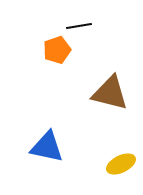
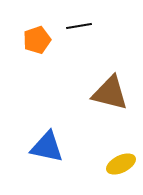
orange pentagon: moved 20 px left, 10 px up
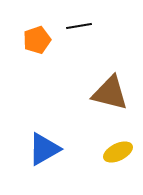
blue triangle: moved 3 px left, 2 px down; rotated 42 degrees counterclockwise
yellow ellipse: moved 3 px left, 12 px up
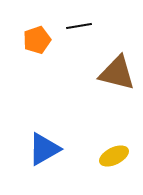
brown triangle: moved 7 px right, 20 px up
yellow ellipse: moved 4 px left, 4 px down
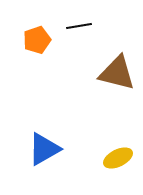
yellow ellipse: moved 4 px right, 2 px down
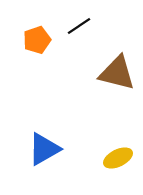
black line: rotated 25 degrees counterclockwise
